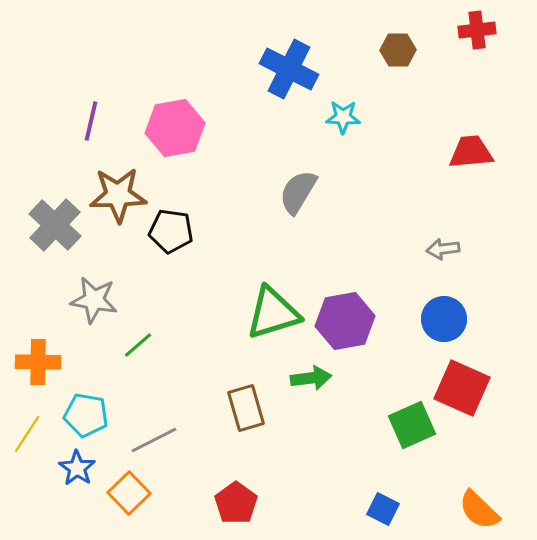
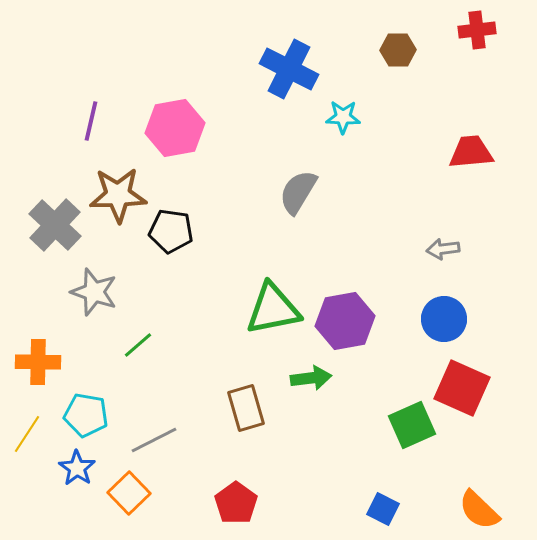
gray star: moved 8 px up; rotated 9 degrees clockwise
green triangle: moved 4 px up; rotated 6 degrees clockwise
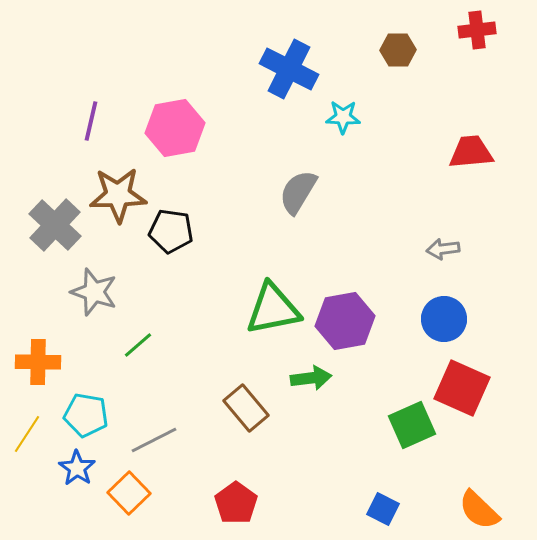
brown rectangle: rotated 24 degrees counterclockwise
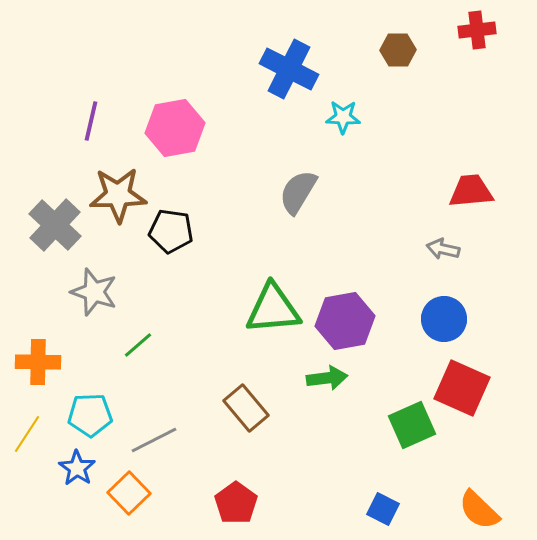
red trapezoid: moved 39 px down
gray arrow: rotated 20 degrees clockwise
green triangle: rotated 6 degrees clockwise
green arrow: moved 16 px right
cyan pentagon: moved 4 px right; rotated 12 degrees counterclockwise
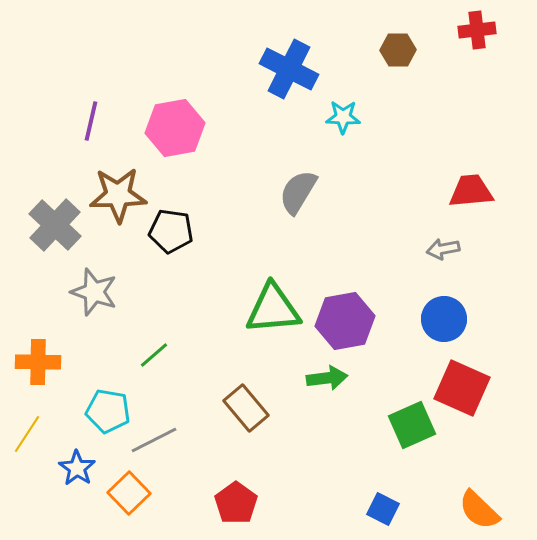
gray arrow: rotated 24 degrees counterclockwise
green line: moved 16 px right, 10 px down
cyan pentagon: moved 18 px right, 4 px up; rotated 12 degrees clockwise
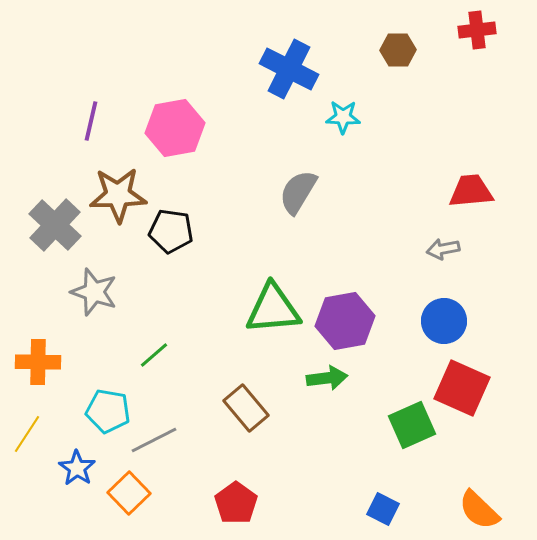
blue circle: moved 2 px down
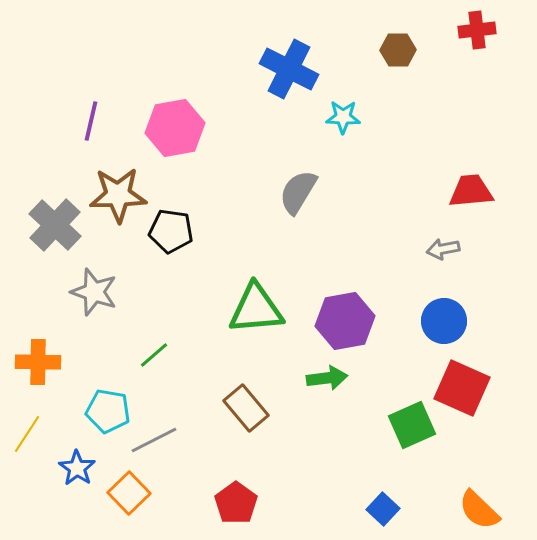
green triangle: moved 17 px left
blue square: rotated 16 degrees clockwise
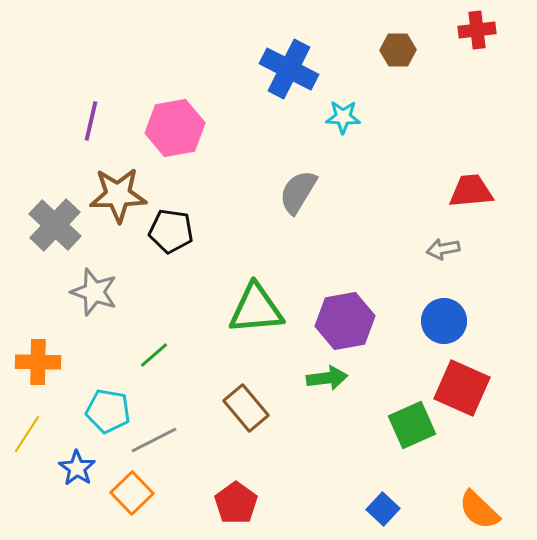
orange square: moved 3 px right
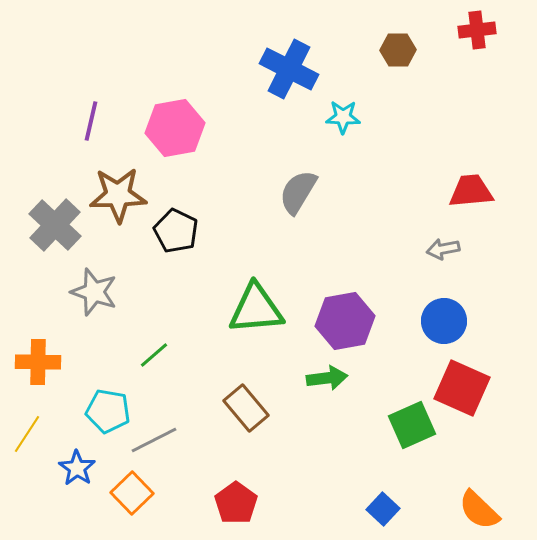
black pentagon: moved 5 px right; rotated 18 degrees clockwise
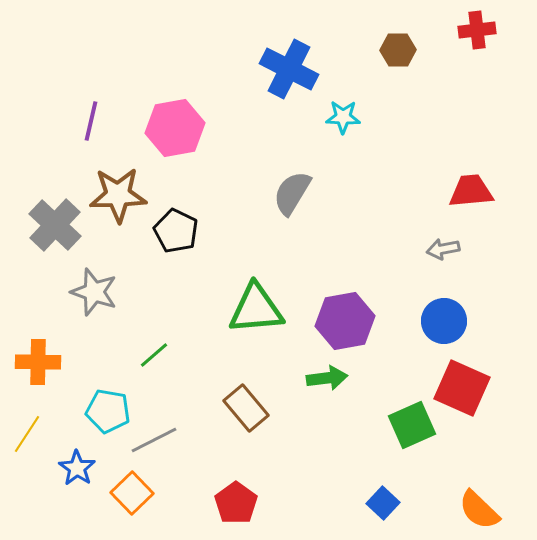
gray semicircle: moved 6 px left, 1 px down
blue square: moved 6 px up
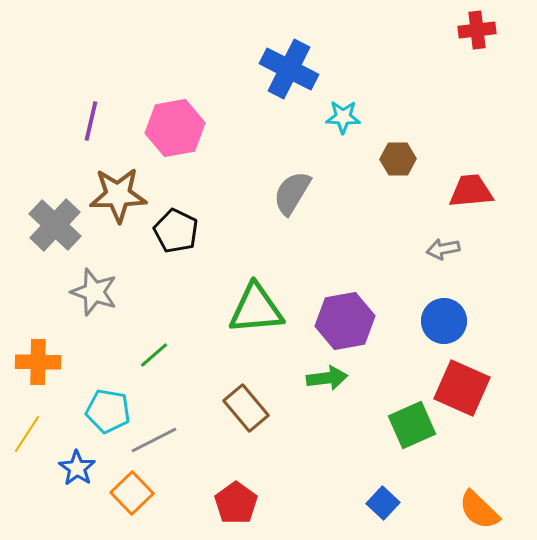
brown hexagon: moved 109 px down
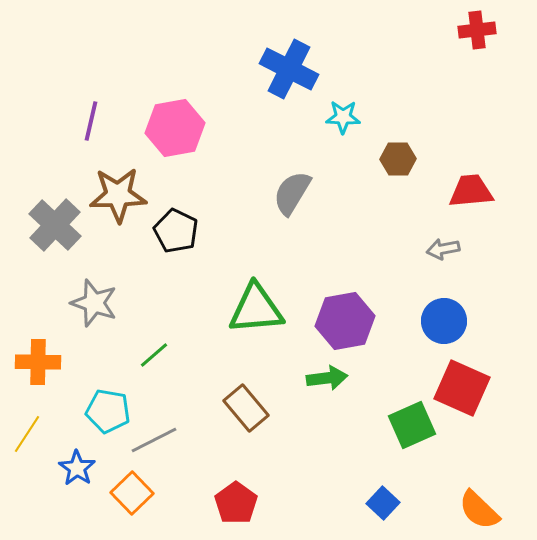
gray star: moved 11 px down
